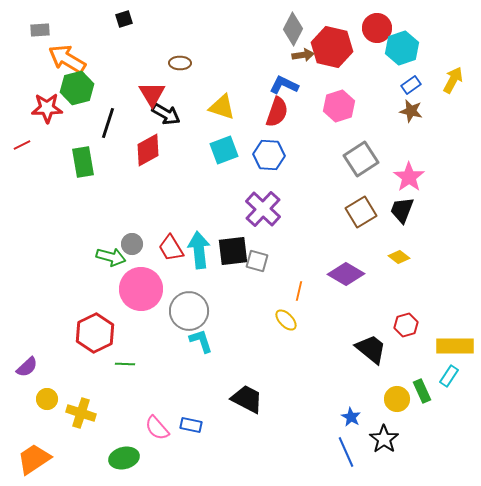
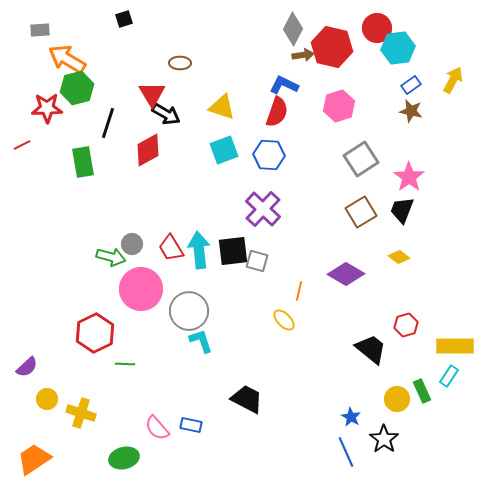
cyan hexagon at (402, 48): moved 4 px left; rotated 12 degrees clockwise
yellow ellipse at (286, 320): moved 2 px left
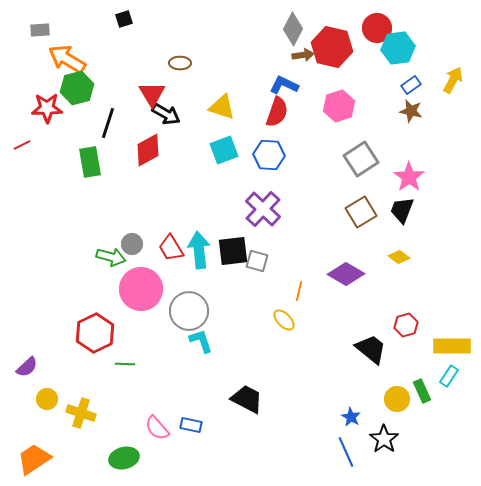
green rectangle at (83, 162): moved 7 px right
yellow rectangle at (455, 346): moved 3 px left
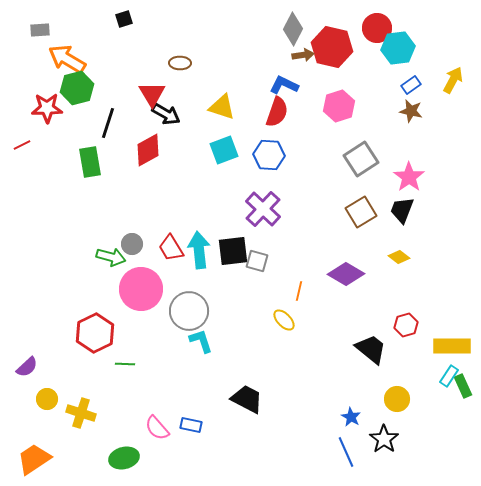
green rectangle at (422, 391): moved 41 px right, 5 px up
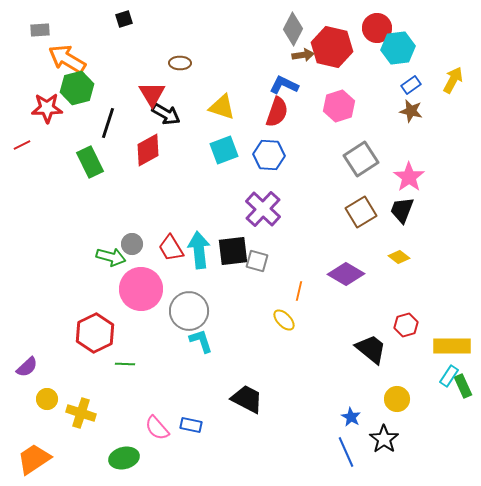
green rectangle at (90, 162): rotated 16 degrees counterclockwise
